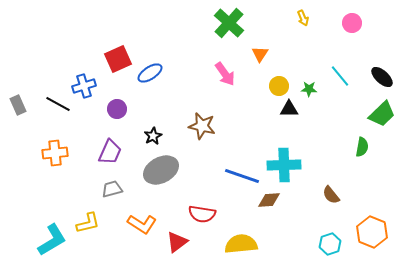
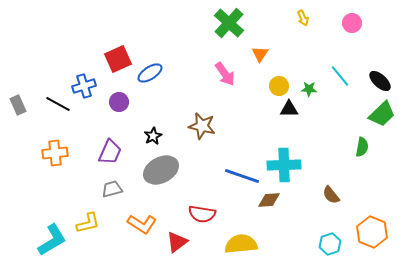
black ellipse: moved 2 px left, 4 px down
purple circle: moved 2 px right, 7 px up
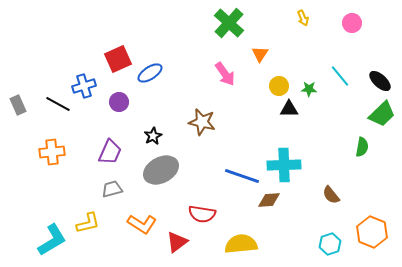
brown star: moved 4 px up
orange cross: moved 3 px left, 1 px up
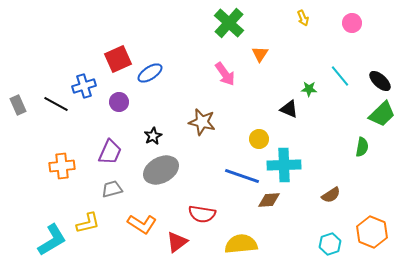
yellow circle: moved 20 px left, 53 px down
black line: moved 2 px left
black triangle: rotated 24 degrees clockwise
orange cross: moved 10 px right, 14 px down
brown semicircle: rotated 84 degrees counterclockwise
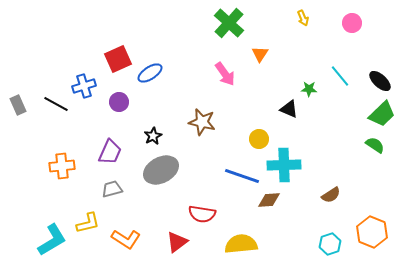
green semicircle: moved 13 px right, 2 px up; rotated 66 degrees counterclockwise
orange L-shape: moved 16 px left, 15 px down
